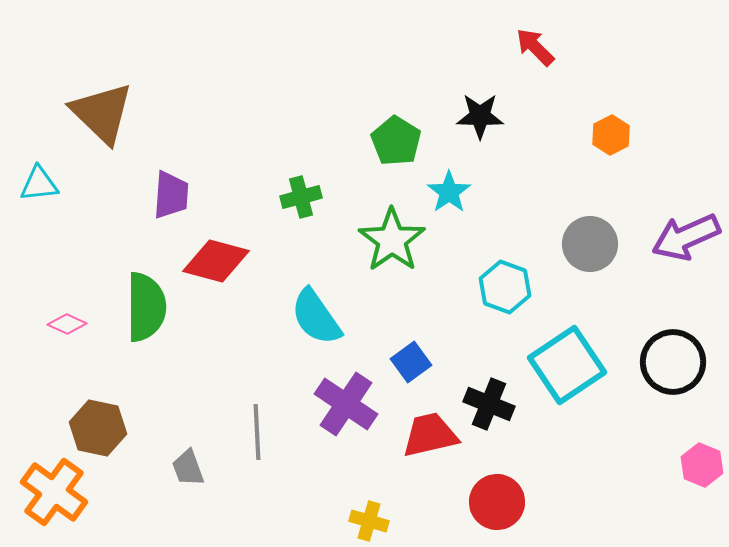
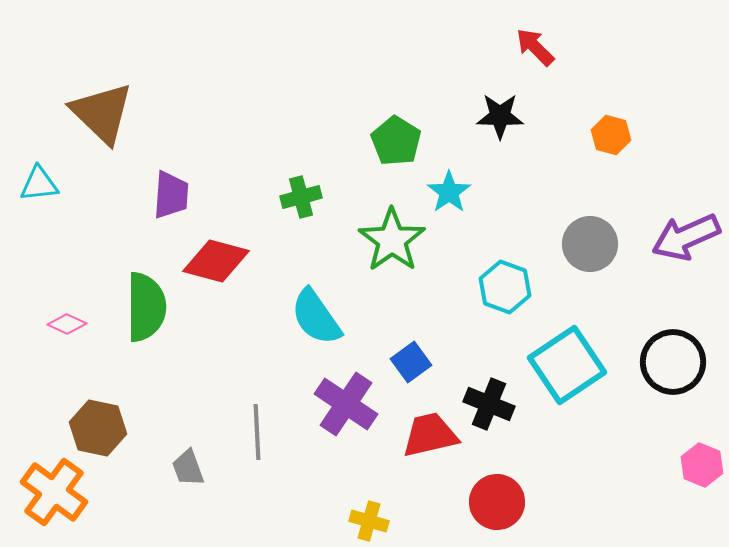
black star: moved 20 px right
orange hexagon: rotated 18 degrees counterclockwise
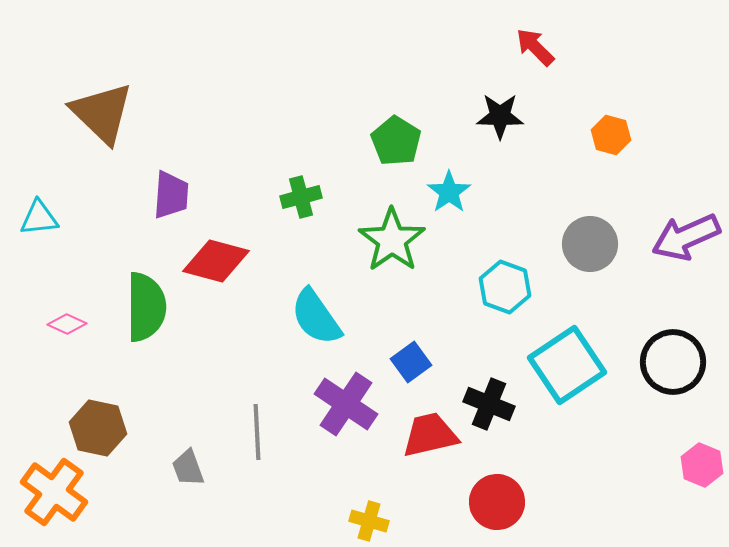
cyan triangle: moved 34 px down
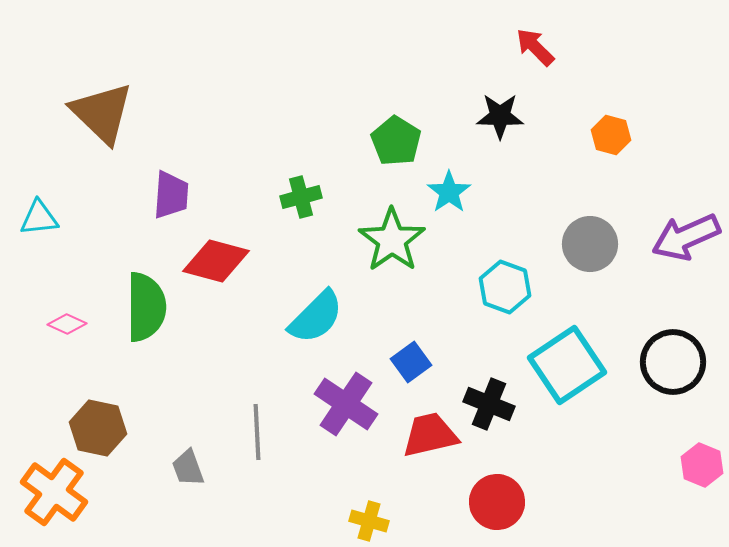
cyan semicircle: rotated 100 degrees counterclockwise
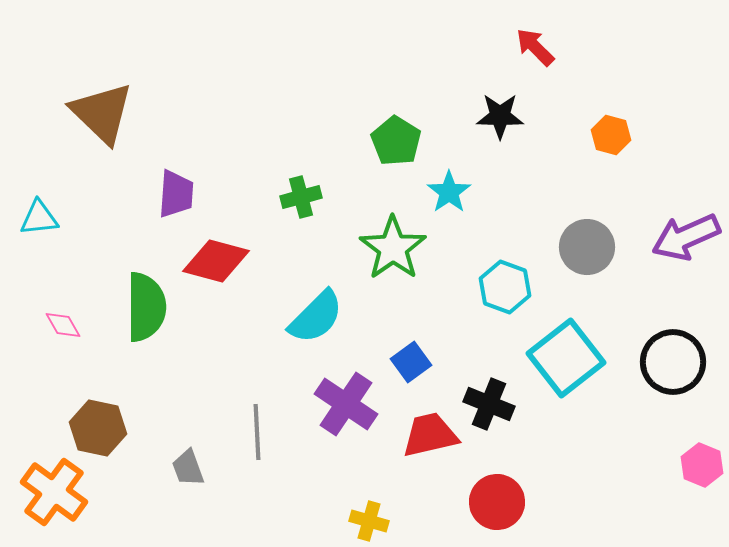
purple trapezoid: moved 5 px right, 1 px up
green star: moved 1 px right, 8 px down
gray circle: moved 3 px left, 3 px down
pink diamond: moved 4 px left, 1 px down; rotated 36 degrees clockwise
cyan square: moved 1 px left, 7 px up; rotated 4 degrees counterclockwise
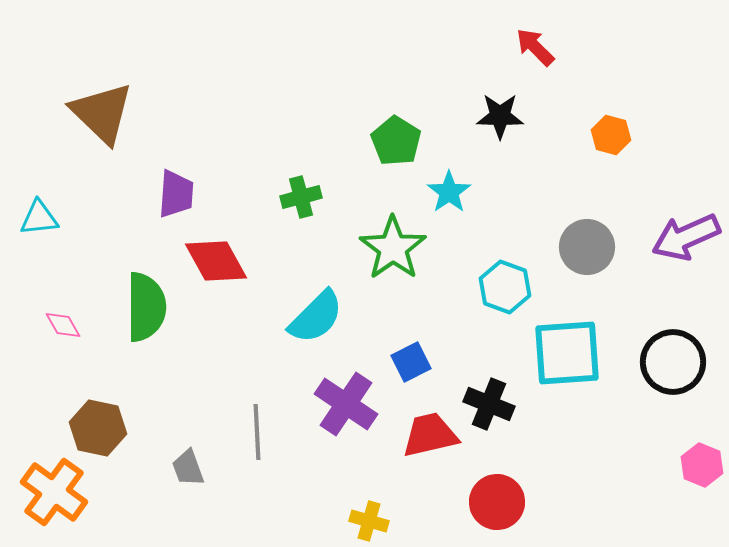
red diamond: rotated 46 degrees clockwise
cyan square: moved 1 px right, 5 px up; rotated 34 degrees clockwise
blue square: rotated 9 degrees clockwise
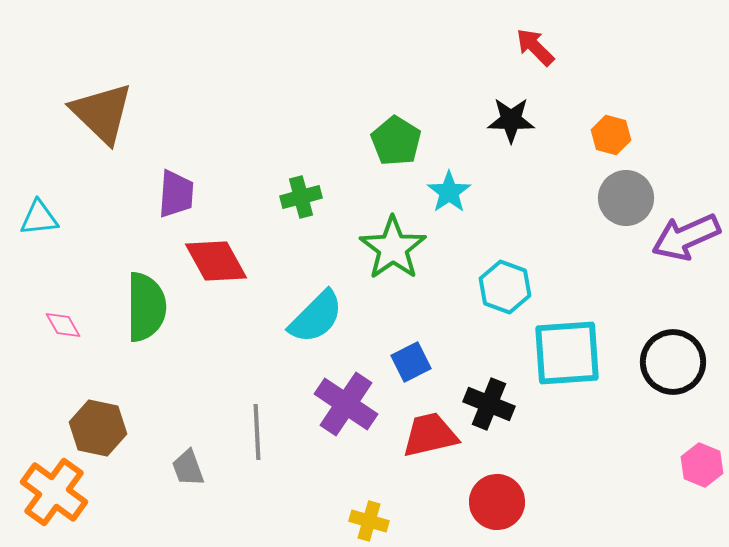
black star: moved 11 px right, 4 px down
gray circle: moved 39 px right, 49 px up
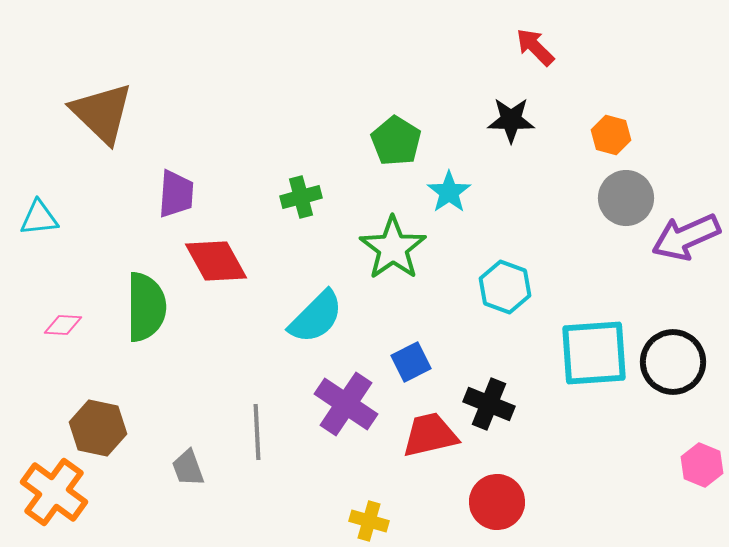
pink diamond: rotated 57 degrees counterclockwise
cyan square: moved 27 px right
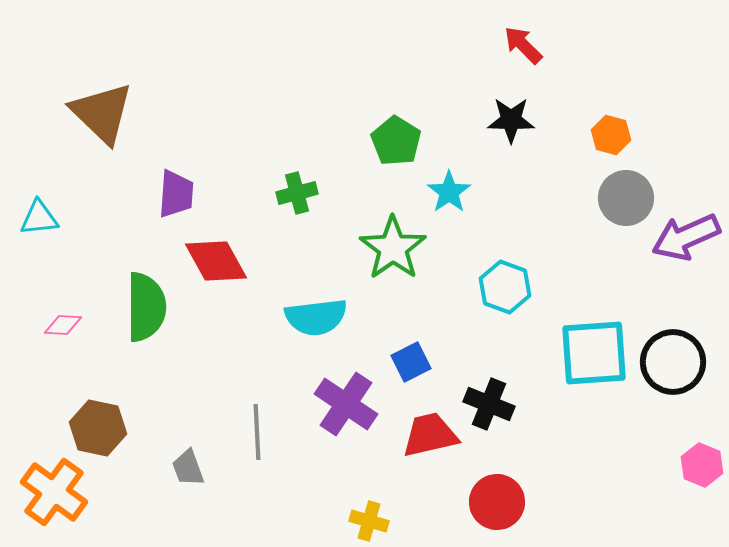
red arrow: moved 12 px left, 2 px up
green cross: moved 4 px left, 4 px up
cyan semicircle: rotated 38 degrees clockwise
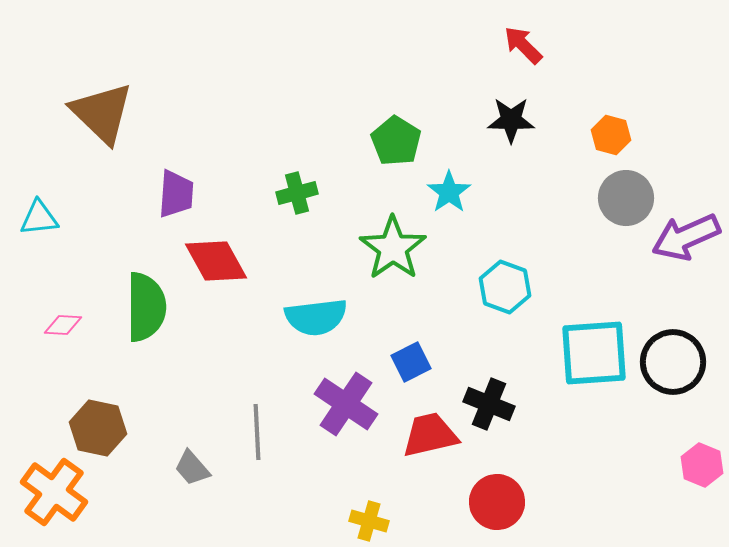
gray trapezoid: moved 4 px right; rotated 21 degrees counterclockwise
